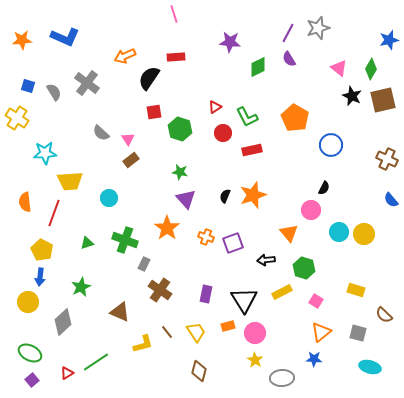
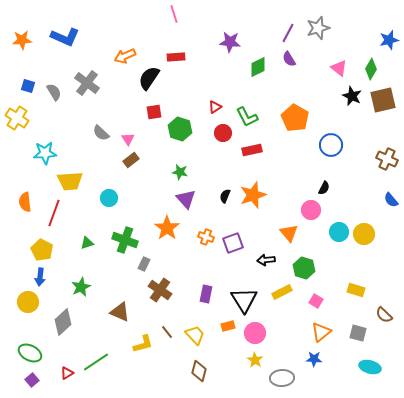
yellow trapezoid at (196, 332): moved 1 px left, 3 px down; rotated 10 degrees counterclockwise
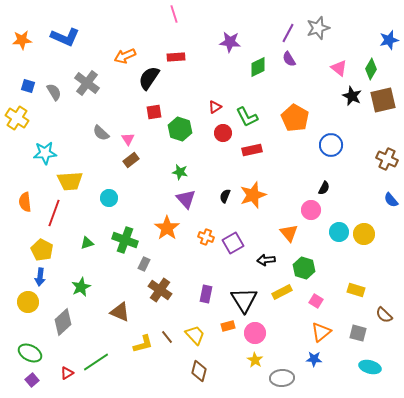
purple square at (233, 243): rotated 10 degrees counterclockwise
brown line at (167, 332): moved 5 px down
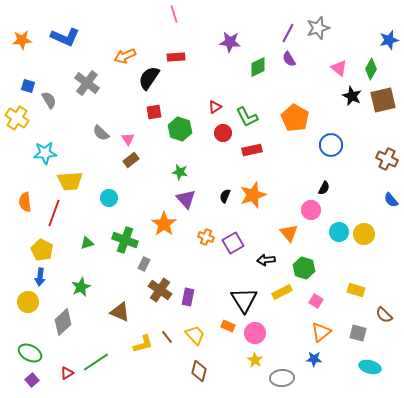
gray semicircle at (54, 92): moved 5 px left, 8 px down
orange star at (167, 228): moved 3 px left, 4 px up
purple rectangle at (206, 294): moved 18 px left, 3 px down
orange rectangle at (228, 326): rotated 40 degrees clockwise
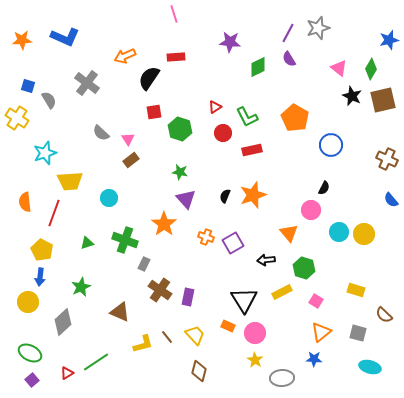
cyan star at (45, 153): rotated 15 degrees counterclockwise
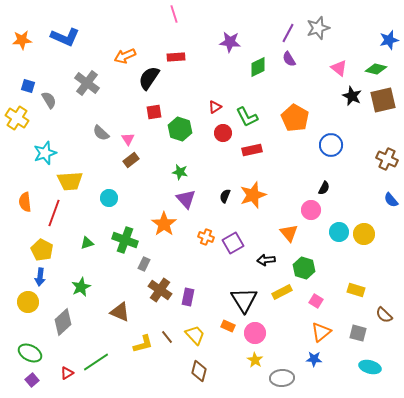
green diamond at (371, 69): moved 5 px right; rotated 75 degrees clockwise
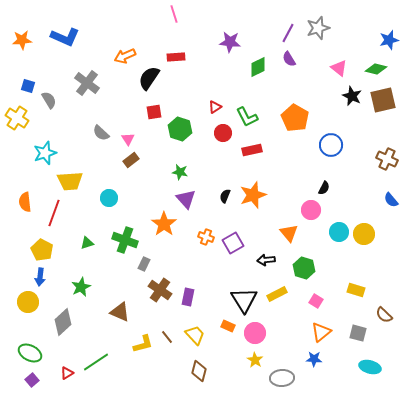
yellow rectangle at (282, 292): moved 5 px left, 2 px down
